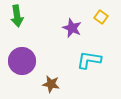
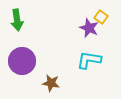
green arrow: moved 4 px down
purple star: moved 17 px right
brown star: moved 1 px up
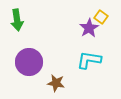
purple star: rotated 18 degrees clockwise
purple circle: moved 7 px right, 1 px down
brown star: moved 5 px right
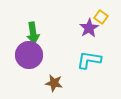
green arrow: moved 16 px right, 13 px down
purple circle: moved 7 px up
brown star: moved 2 px left
